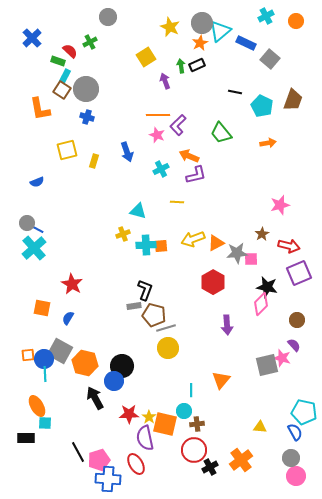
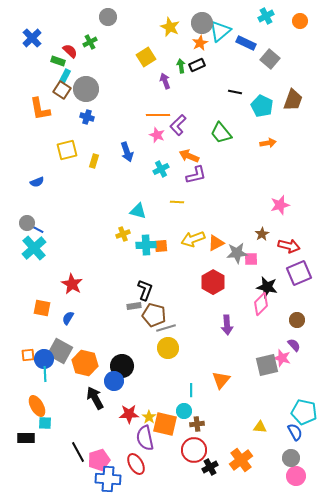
orange circle at (296, 21): moved 4 px right
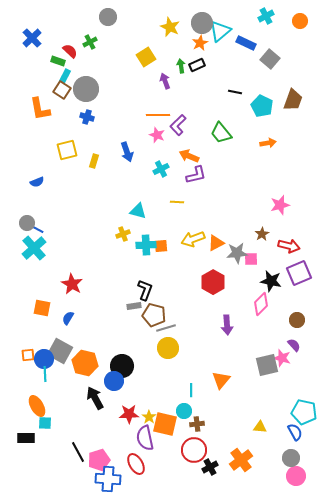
black star at (267, 287): moved 4 px right, 6 px up
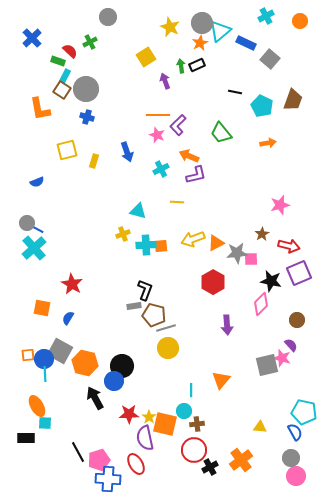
purple semicircle at (294, 345): moved 3 px left
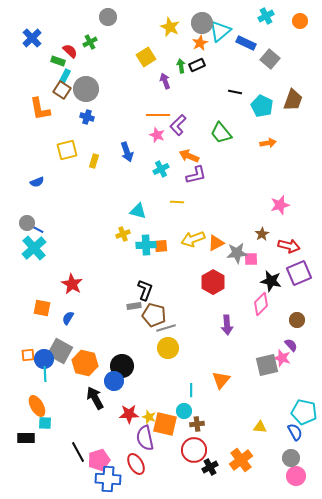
yellow star at (149, 417): rotated 16 degrees counterclockwise
